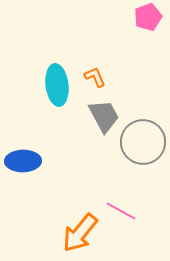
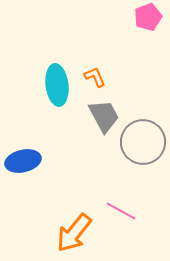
blue ellipse: rotated 12 degrees counterclockwise
orange arrow: moved 6 px left
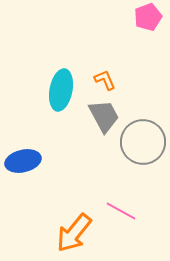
orange L-shape: moved 10 px right, 3 px down
cyan ellipse: moved 4 px right, 5 px down; rotated 18 degrees clockwise
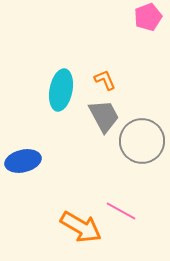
gray circle: moved 1 px left, 1 px up
orange arrow: moved 7 px right, 6 px up; rotated 99 degrees counterclockwise
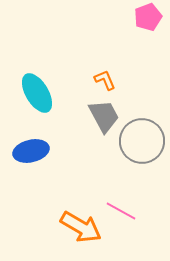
cyan ellipse: moved 24 px left, 3 px down; rotated 42 degrees counterclockwise
blue ellipse: moved 8 px right, 10 px up
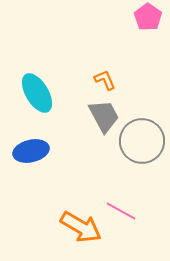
pink pentagon: rotated 16 degrees counterclockwise
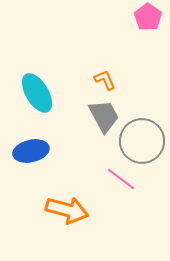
pink line: moved 32 px up; rotated 8 degrees clockwise
orange arrow: moved 14 px left, 17 px up; rotated 15 degrees counterclockwise
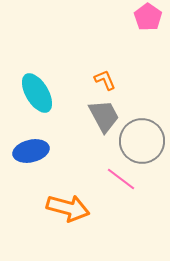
orange arrow: moved 1 px right, 2 px up
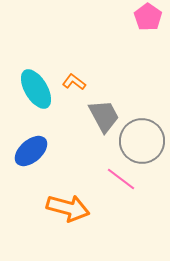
orange L-shape: moved 31 px left, 2 px down; rotated 30 degrees counterclockwise
cyan ellipse: moved 1 px left, 4 px up
blue ellipse: rotated 28 degrees counterclockwise
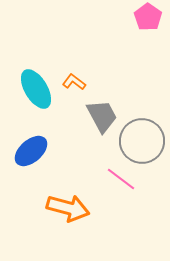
gray trapezoid: moved 2 px left
